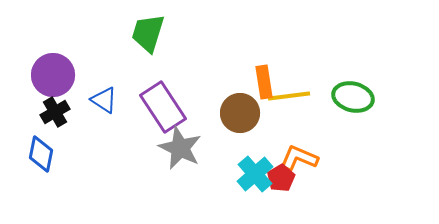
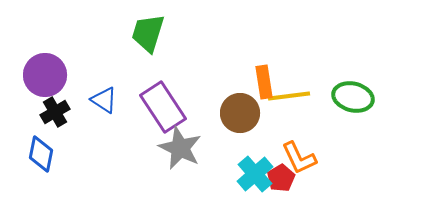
purple circle: moved 8 px left
orange L-shape: rotated 138 degrees counterclockwise
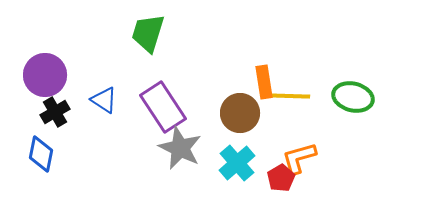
yellow line: rotated 9 degrees clockwise
orange L-shape: rotated 99 degrees clockwise
cyan cross: moved 18 px left, 11 px up
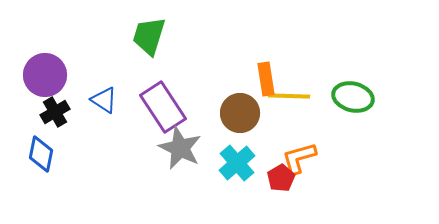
green trapezoid: moved 1 px right, 3 px down
orange rectangle: moved 2 px right, 3 px up
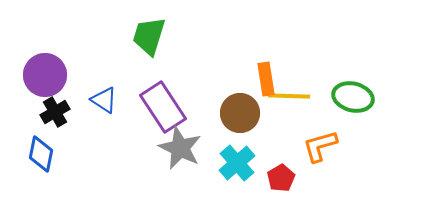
orange L-shape: moved 21 px right, 12 px up
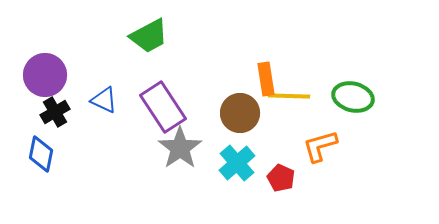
green trapezoid: rotated 135 degrees counterclockwise
blue triangle: rotated 8 degrees counterclockwise
gray star: rotated 12 degrees clockwise
red pentagon: rotated 16 degrees counterclockwise
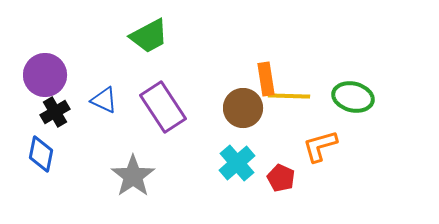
brown circle: moved 3 px right, 5 px up
gray star: moved 47 px left, 28 px down
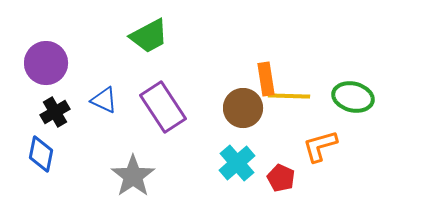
purple circle: moved 1 px right, 12 px up
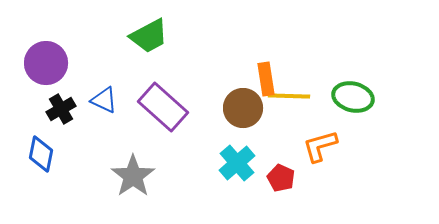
purple rectangle: rotated 15 degrees counterclockwise
black cross: moved 6 px right, 3 px up
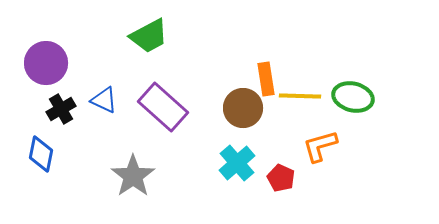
yellow line: moved 11 px right
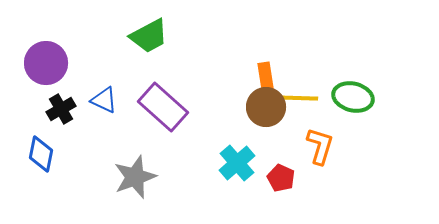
yellow line: moved 3 px left, 2 px down
brown circle: moved 23 px right, 1 px up
orange L-shape: rotated 123 degrees clockwise
gray star: moved 2 px right, 1 px down; rotated 15 degrees clockwise
